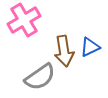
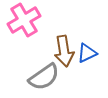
blue triangle: moved 3 px left, 6 px down
gray semicircle: moved 4 px right
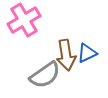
brown arrow: moved 2 px right, 4 px down
gray semicircle: moved 1 px right, 2 px up
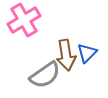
blue triangle: rotated 20 degrees counterclockwise
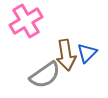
pink cross: moved 2 px right, 1 px down
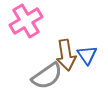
blue triangle: moved 2 px down; rotated 20 degrees counterclockwise
gray semicircle: moved 2 px right, 1 px down
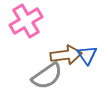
brown arrow: rotated 88 degrees counterclockwise
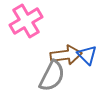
blue triangle: rotated 10 degrees counterclockwise
gray semicircle: moved 5 px right; rotated 28 degrees counterclockwise
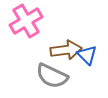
brown arrow: moved 5 px up
gray semicircle: rotated 88 degrees clockwise
